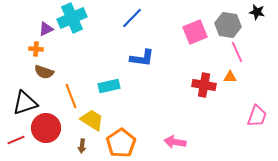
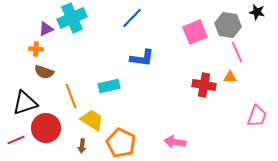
orange pentagon: rotated 12 degrees counterclockwise
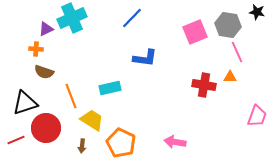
blue L-shape: moved 3 px right
cyan rectangle: moved 1 px right, 2 px down
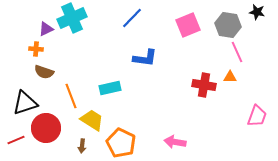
pink square: moved 7 px left, 7 px up
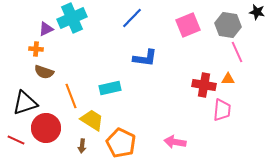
orange triangle: moved 2 px left, 2 px down
pink trapezoid: moved 35 px left, 6 px up; rotated 15 degrees counterclockwise
red line: rotated 48 degrees clockwise
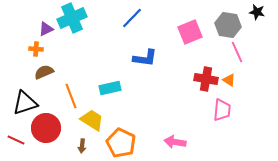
pink square: moved 2 px right, 7 px down
brown semicircle: rotated 138 degrees clockwise
orange triangle: moved 1 px right, 1 px down; rotated 32 degrees clockwise
red cross: moved 2 px right, 6 px up
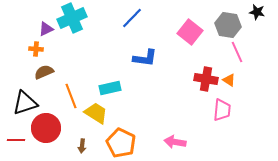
pink square: rotated 30 degrees counterclockwise
yellow trapezoid: moved 4 px right, 7 px up
red line: rotated 24 degrees counterclockwise
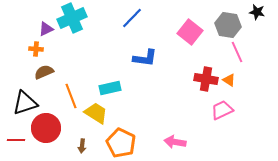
pink trapezoid: rotated 120 degrees counterclockwise
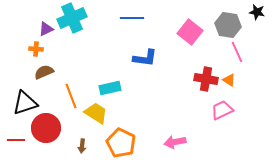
blue line: rotated 45 degrees clockwise
pink arrow: rotated 20 degrees counterclockwise
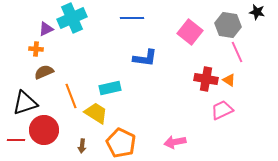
red circle: moved 2 px left, 2 px down
